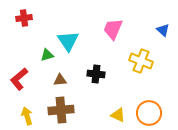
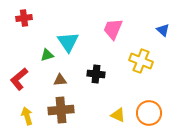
cyan triangle: moved 1 px down
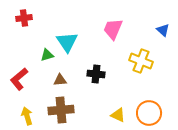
cyan triangle: moved 1 px left
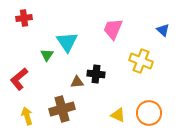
green triangle: rotated 40 degrees counterclockwise
brown triangle: moved 17 px right, 2 px down
brown cross: moved 1 px right, 1 px up; rotated 10 degrees counterclockwise
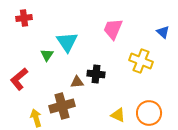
blue triangle: moved 2 px down
brown cross: moved 3 px up
yellow arrow: moved 9 px right, 2 px down
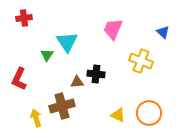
red L-shape: rotated 25 degrees counterclockwise
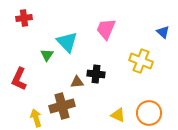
pink trapezoid: moved 7 px left
cyan triangle: rotated 10 degrees counterclockwise
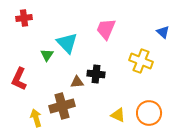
cyan triangle: moved 1 px down
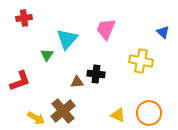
cyan triangle: moved 4 px up; rotated 25 degrees clockwise
yellow cross: rotated 10 degrees counterclockwise
red L-shape: moved 1 px right, 2 px down; rotated 135 degrees counterclockwise
brown cross: moved 1 px right, 5 px down; rotated 25 degrees counterclockwise
yellow arrow: rotated 138 degrees clockwise
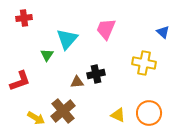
yellow cross: moved 3 px right, 2 px down
black cross: rotated 18 degrees counterclockwise
